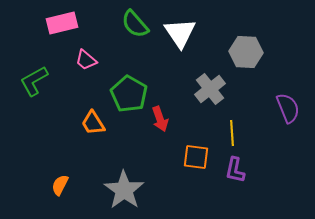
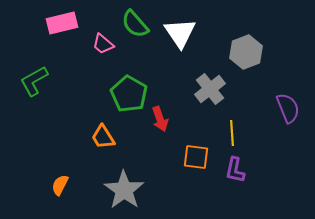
gray hexagon: rotated 24 degrees counterclockwise
pink trapezoid: moved 17 px right, 16 px up
orange trapezoid: moved 10 px right, 14 px down
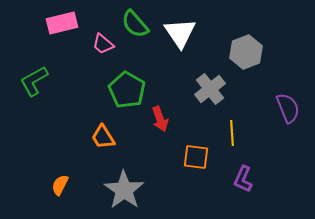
green pentagon: moved 2 px left, 4 px up
purple L-shape: moved 8 px right, 9 px down; rotated 12 degrees clockwise
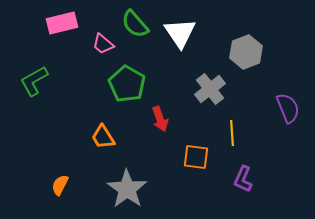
green pentagon: moved 6 px up
gray star: moved 3 px right, 1 px up
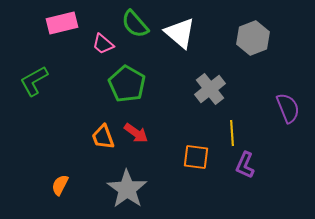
white triangle: rotated 16 degrees counterclockwise
gray hexagon: moved 7 px right, 14 px up
red arrow: moved 24 px left, 14 px down; rotated 35 degrees counterclockwise
orange trapezoid: rotated 12 degrees clockwise
purple L-shape: moved 2 px right, 14 px up
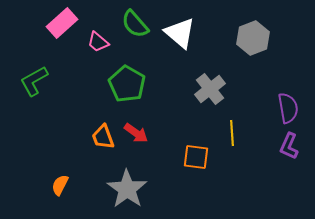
pink rectangle: rotated 28 degrees counterclockwise
pink trapezoid: moved 5 px left, 2 px up
purple semicircle: rotated 12 degrees clockwise
purple L-shape: moved 44 px right, 19 px up
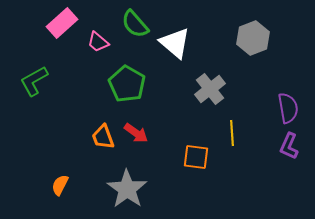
white triangle: moved 5 px left, 10 px down
